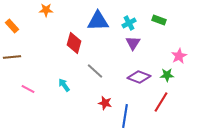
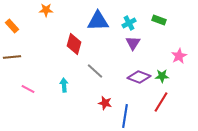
red diamond: moved 1 px down
green star: moved 5 px left, 1 px down
cyan arrow: rotated 32 degrees clockwise
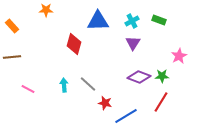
cyan cross: moved 3 px right, 2 px up
gray line: moved 7 px left, 13 px down
blue line: moved 1 px right; rotated 50 degrees clockwise
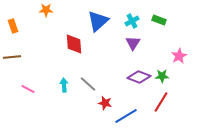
blue triangle: rotated 40 degrees counterclockwise
orange rectangle: moved 1 px right; rotated 24 degrees clockwise
red diamond: rotated 20 degrees counterclockwise
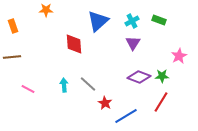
red star: rotated 16 degrees clockwise
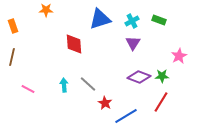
blue triangle: moved 2 px right, 2 px up; rotated 25 degrees clockwise
brown line: rotated 72 degrees counterclockwise
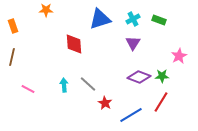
cyan cross: moved 1 px right, 2 px up
blue line: moved 5 px right, 1 px up
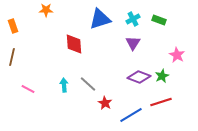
pink star: moved 2 px left, 1 px up; rotated 14 degrees counterclockwise
green star: rotated 24 degrees counterclockwise
red line: rotated 40 degrees clockwise
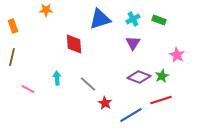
cyan arrow: moved 7 px left, 7 px up
red line: moved 2 px up
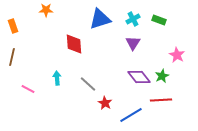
purple diamond: rotated 30 degrees clockwise
red line: rotated 15 degrees clockwise
